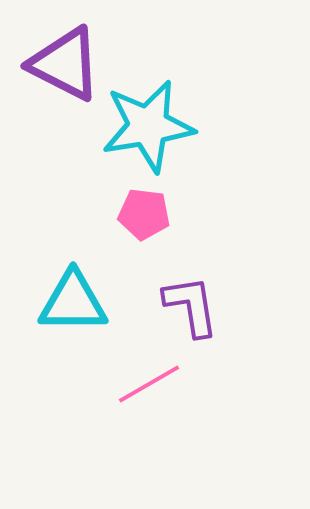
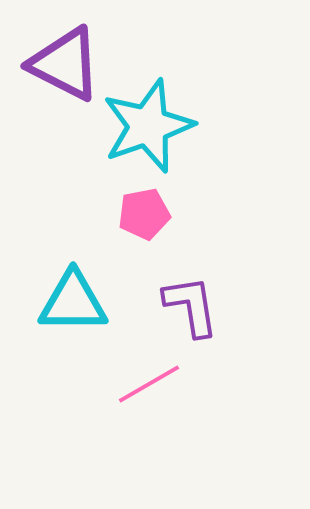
cyan star: rotated 10 degrees counterclockwise
pink pentagon: rotated 18 degrees counterclockwise
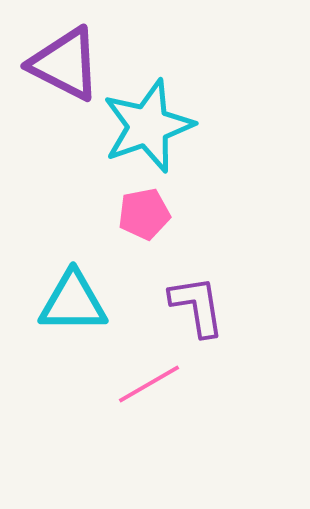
purple L-shape: moved 6 px right
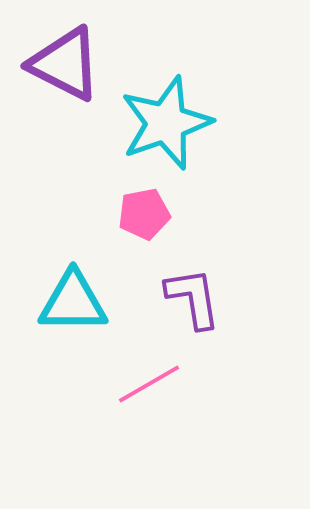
cyan star: moved 18 px right, 3 px up
purple L-shape: moved 4 px left, 8 px up
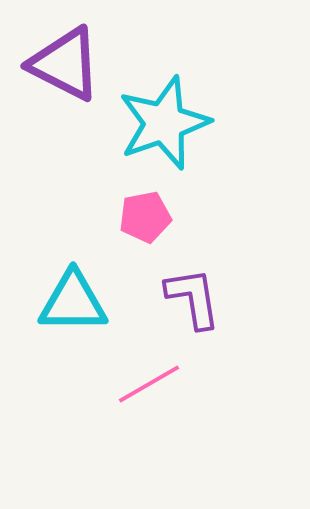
cyan star: moved 2 px left
pink pentagon: moved 1 px right, 3 px down
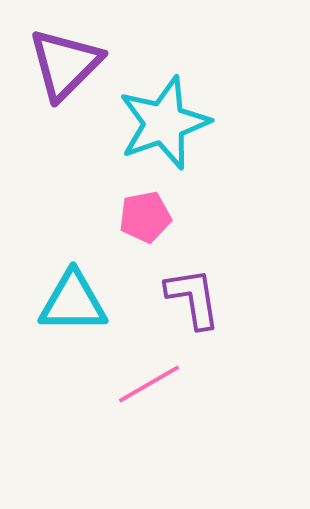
purple triangle: rotated 48 degrees clockwise
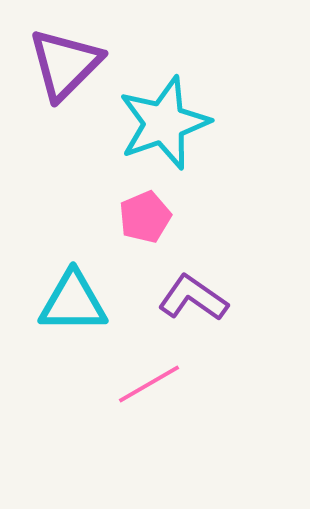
pink pentagon: rotated 12 degrees counterclockwise
purple L-shape: rotated 46 degrees counterclockwise
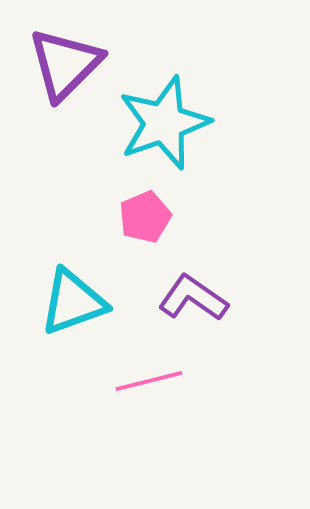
cyan triangle: rotated 20 degrees counterclockwise
pink line: moved 3 px up; rotated 16 degrees clockwise
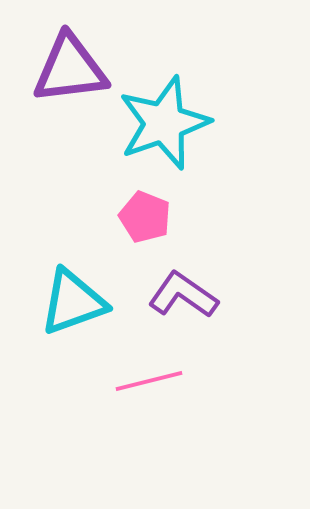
purple triangle: moved 5 px right, 5 px down; rotated 38 degrees clockwise
pink pentagon: rotated 27 degrees counterclockwise
purple L-shape: moved 10 px left, 3 px up
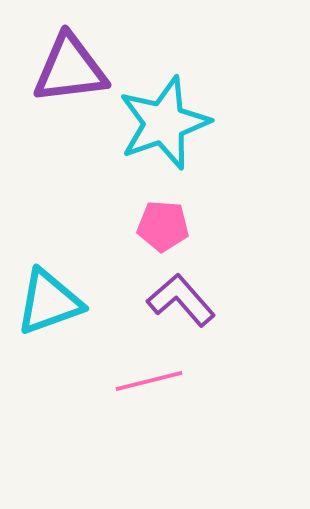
pink pentagon: moved 18 px right, 9 px down; rotated 18 degrees counterclockwise
purple L-shape: moved 2 px left, 5 px down; rotated 14 degrees clockwise
cyan triangle: moved 24 px left
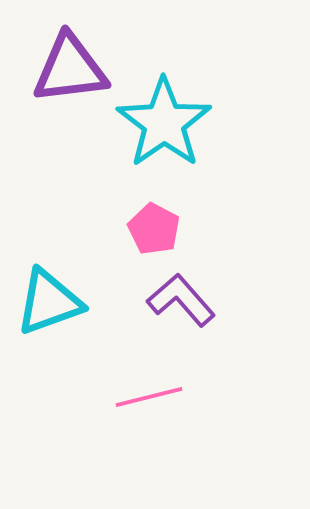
cyan star: rotated 16 degrees counterclockwise
pink pentagon: moved 9 px left, 3 px down; rotated 24 degrees clockwise
pink line: moved 16 px down
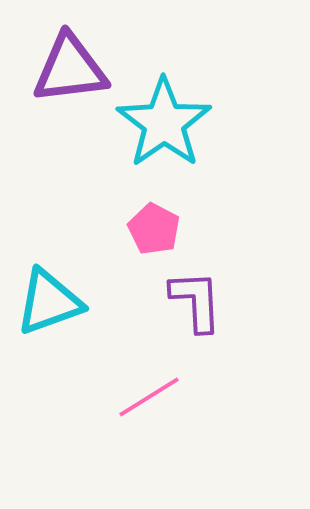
purple L-shape: moved 15 px right, 1 px down; rotated 38 degrees clockwise
pink line: rotated 18 degrees counterclockwise
